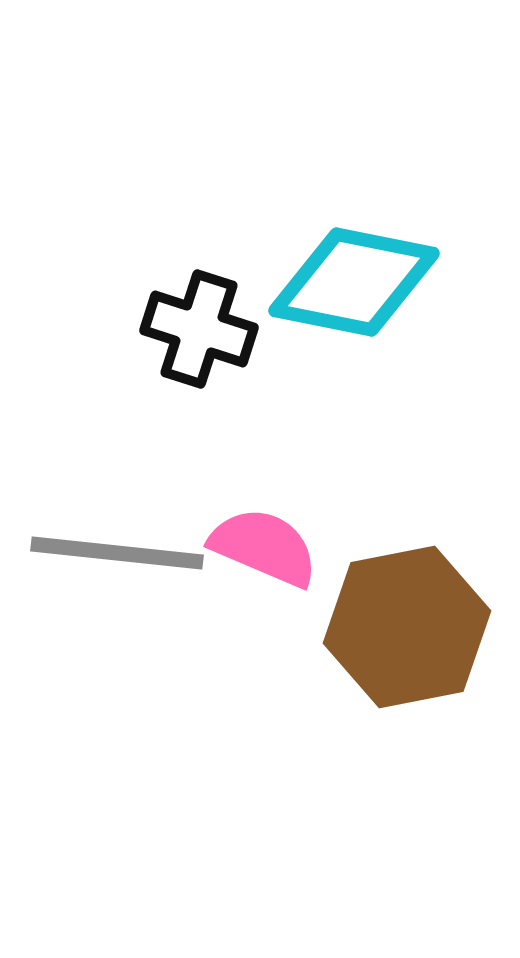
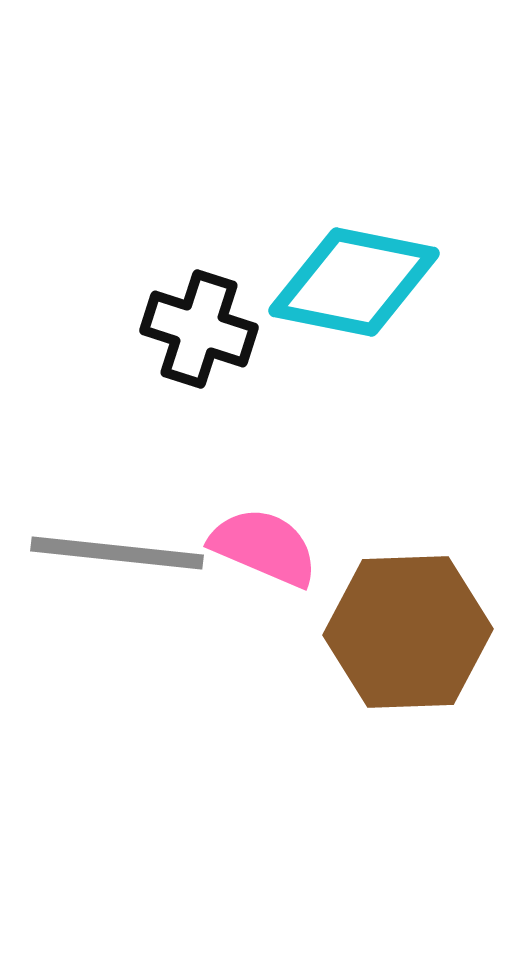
brown hexagon: moved 1 px right, 5 px down; rotated 9 degrees clockwise
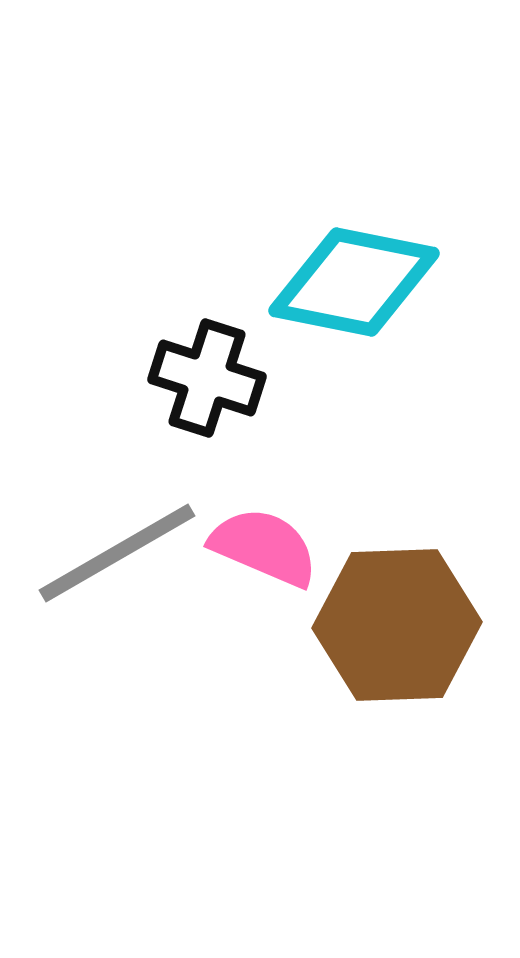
black cross: moved 8 px right, 49 px down
gray line: rotated 36 degrees counterclockwise
brown hexagon: moved 11 px left, 7 px up
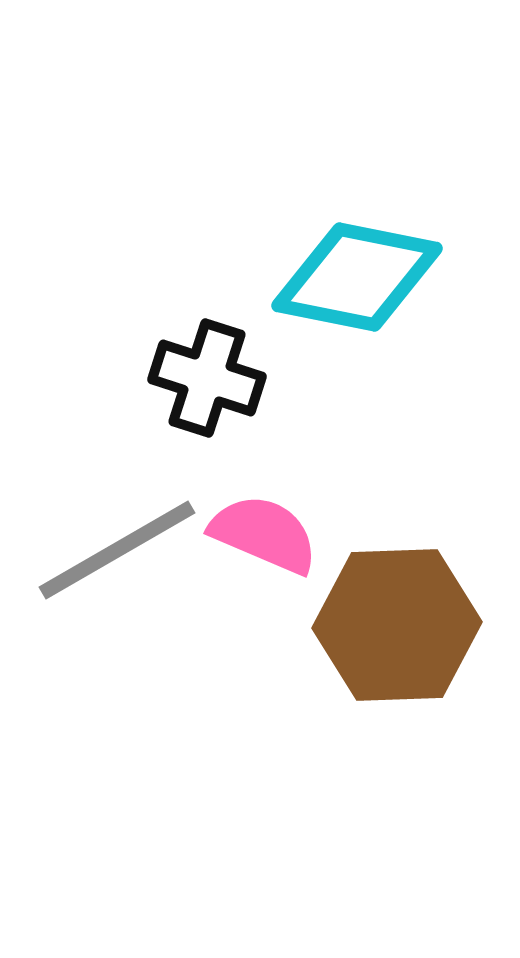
cyan diamond: moved 3 px right, 5 px up
pink semicircle: moved 13 px up
gray line: moved 3 px up
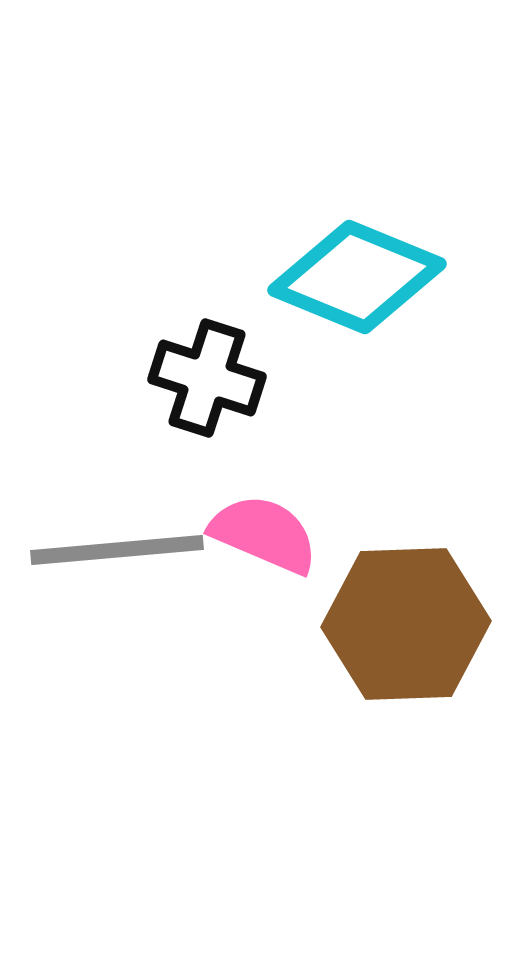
cyan diamond: rotated 11 degrees clockwise
gray line: rotated 25 degrees clockwise
brown hexagon: moved 9 px right, 1 px up
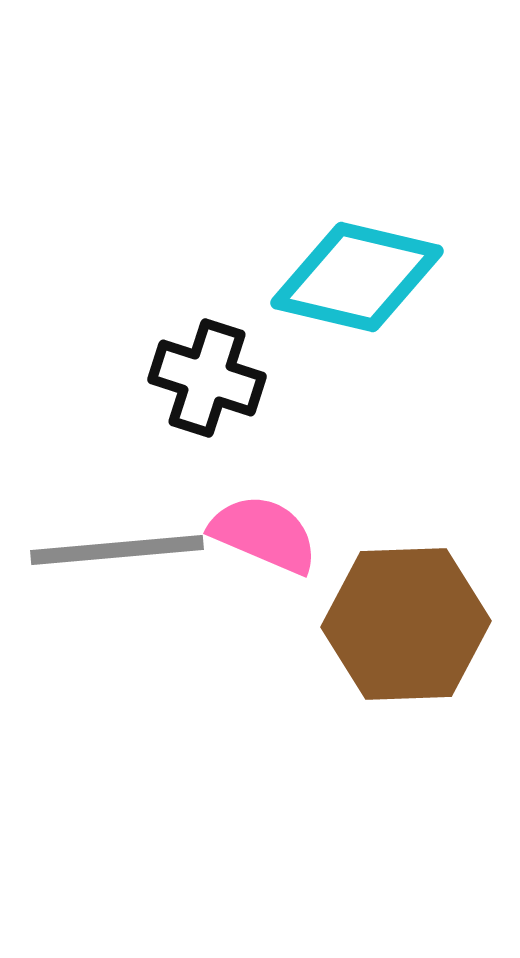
cyan diamond: rotated 9 degrees counterclockwise
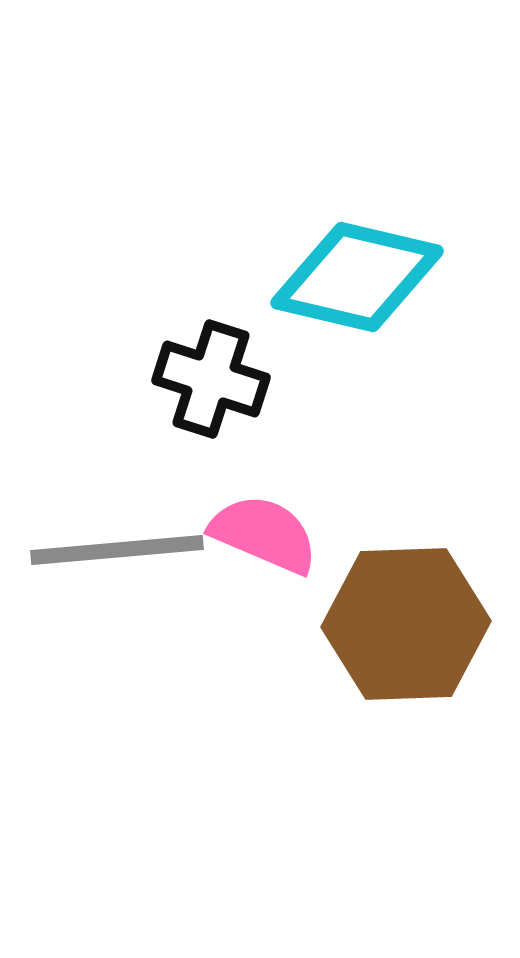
black cross: moved 4 px right, 1 px down
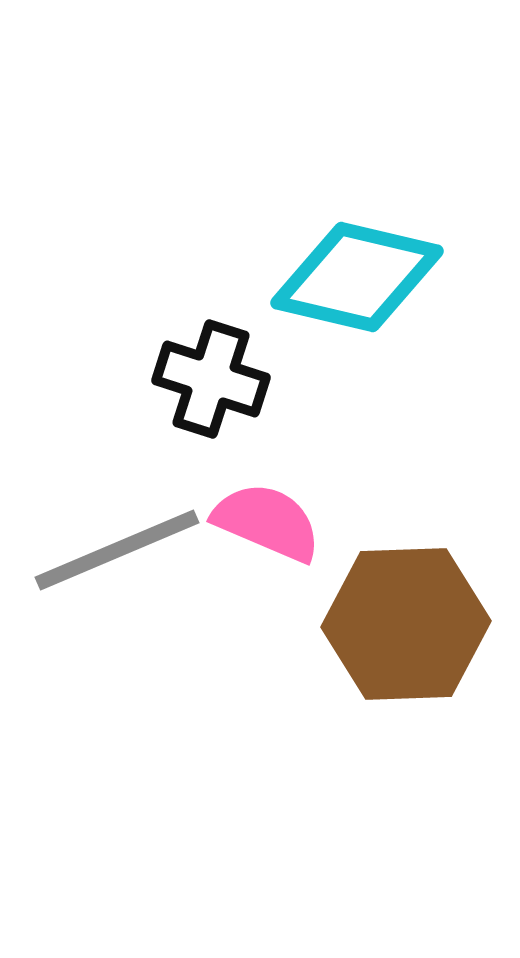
pink semicircle: moved 3 px right, 12 px up
gray line: rotated 18 degrees counterclockwise
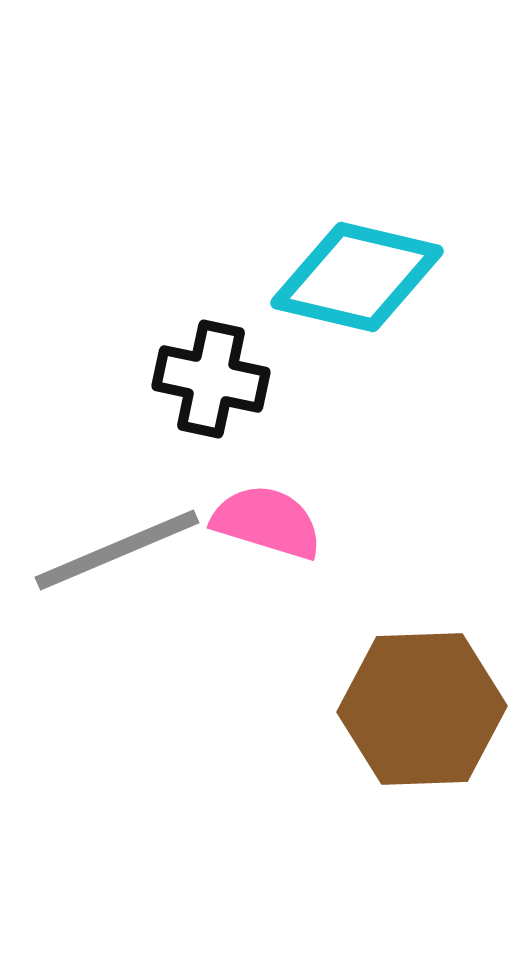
black cross: rotated 6 degrees counterclockwise
pink semicircle: rotated 6 degrees counterclockwise
brown hexagon: moved 16 px right, 85 px down
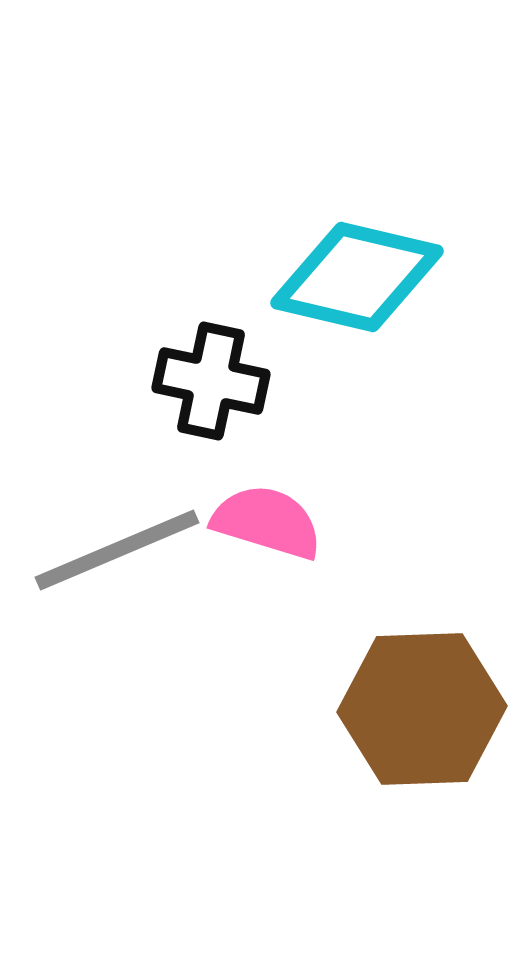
black cross: moved 2 px down
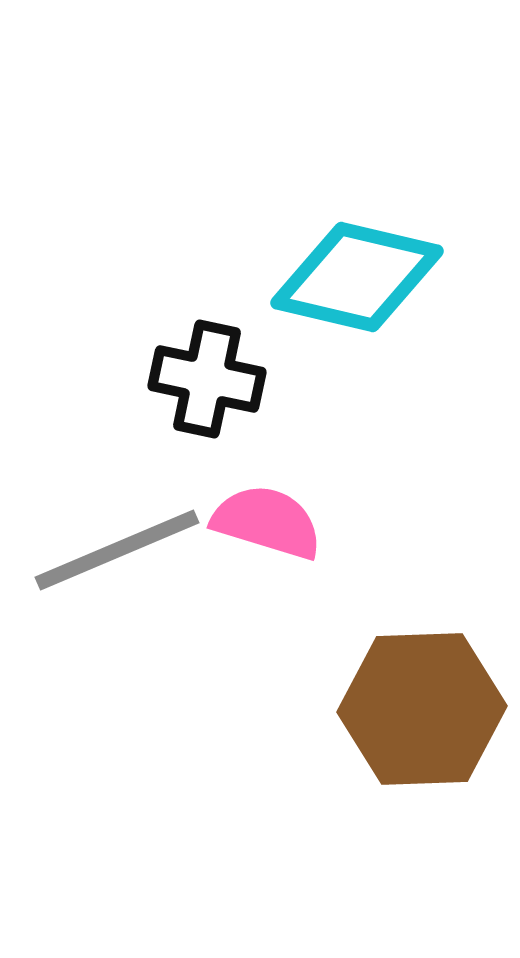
black cross: moved 4 px left, 2 px up
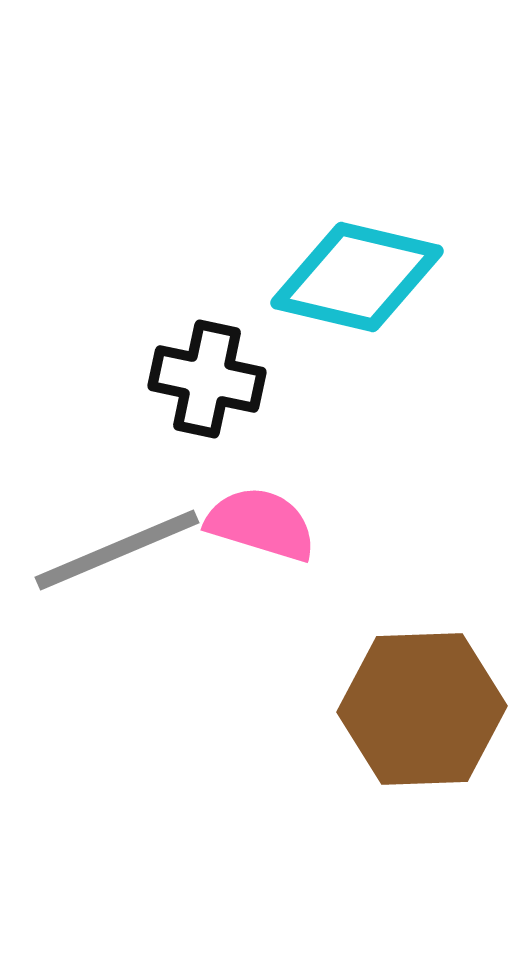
pink semicircle: moved 6 px left, 2 px down
